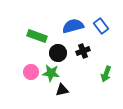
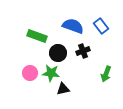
blue semicircle: rotated 35 degrees clockwise
pink circle: moved 1 px left, 1 px down
black triangle: moved 1 px right, 1 px up
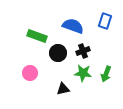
blue rectangle: moved 4 px right, 5 px up; rotated 56 degrees clockwise
green star: moved 32 px right
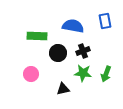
blue rectangle: rotated 28 degrees counterclockwise
blue semicircle: rotated 10 degrees counterclockwise
green rectangle: rotated 18 degrees counterclockwise
pink circle: moved 1 px right, 1 px down
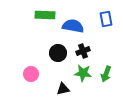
blue rectangle: moved 1 px right, 2 px up
green rectangle: moved 8 px right, 21 px up
